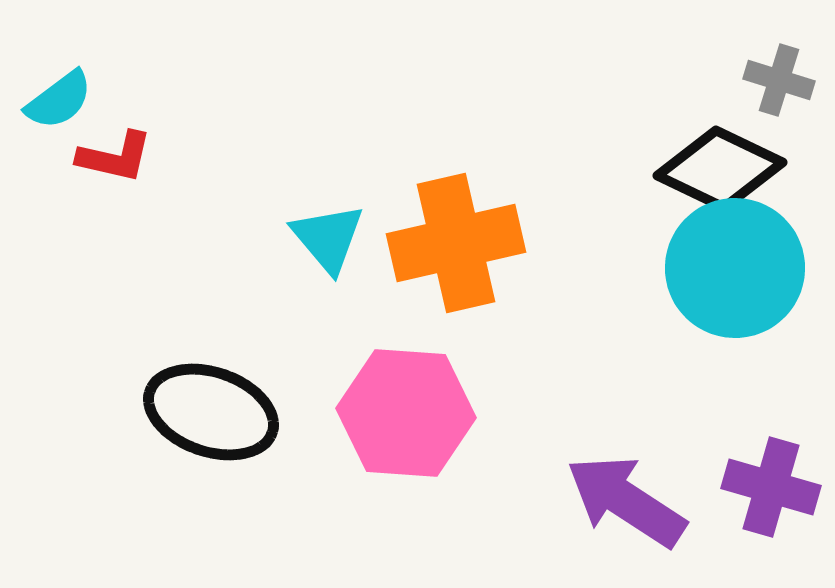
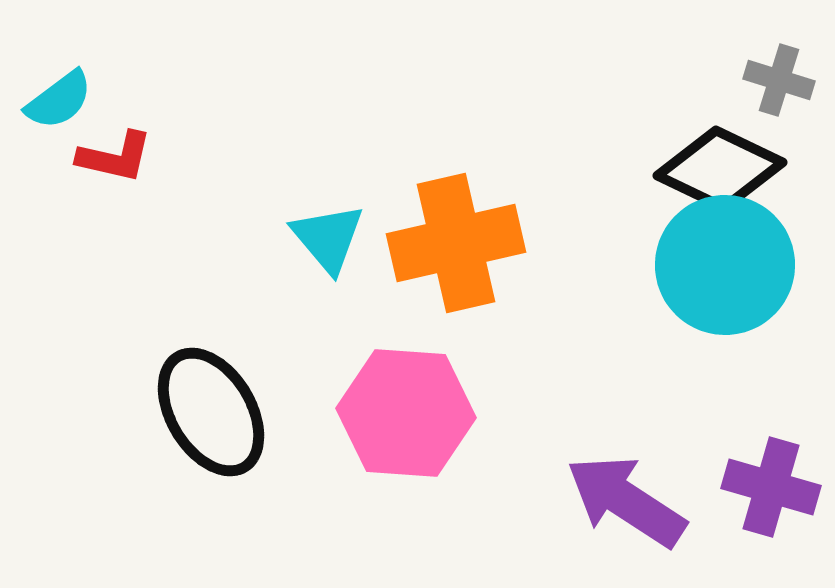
cyan circle: moved 10 px left, 3 px up
black ellipse: rotated 40 degrees clockwise
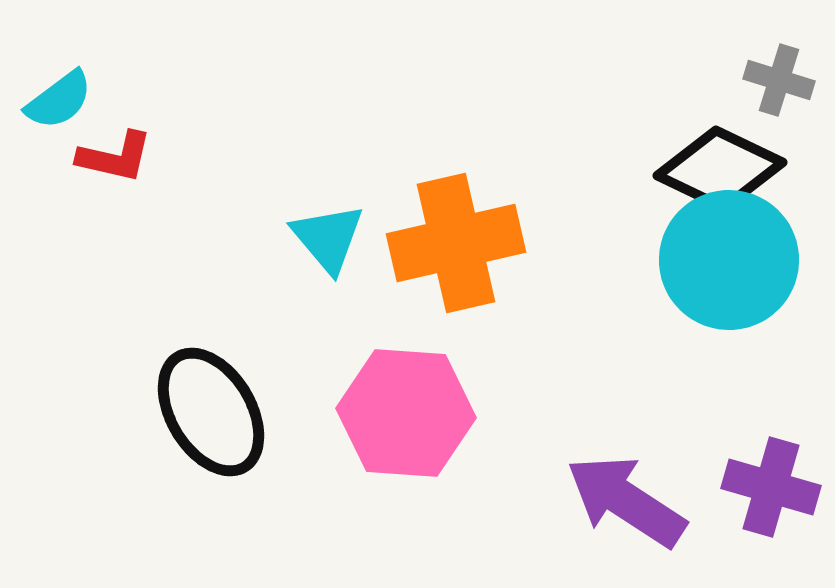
cyan circle: moved 4 px right, 5 px up
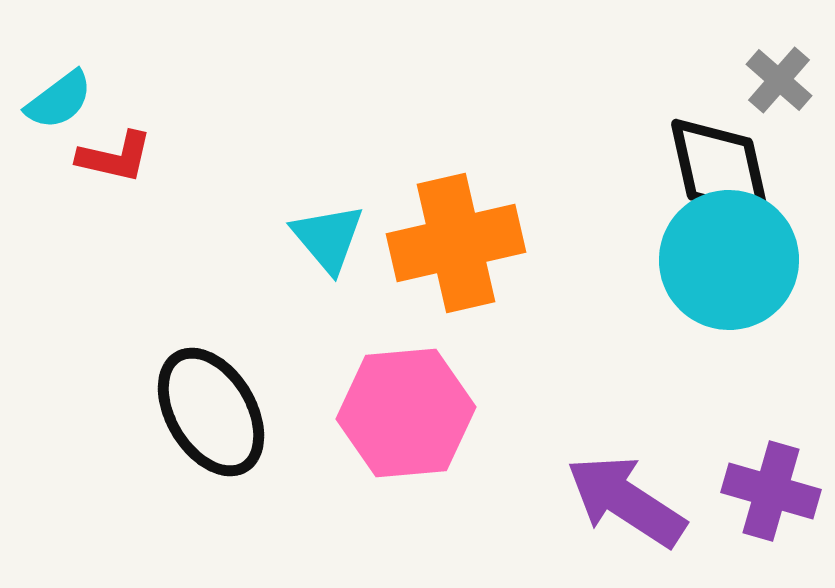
gray cross: rotated 24 degrees clockwise
black diamond: rotated 52 degrees clockwise
pink hexagon: rotated 9 degrees counterclockwise
purple cross: moved 4 px down
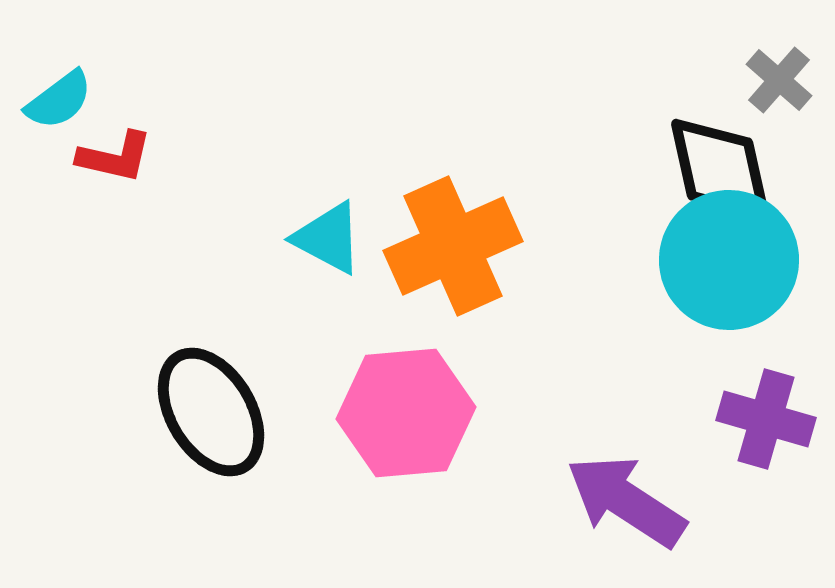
cyan triangle: rotated 22 degrees counterclockwise
orange cross: moved 3 px left, 3 px down; rotated 11 degrees counterclockwise
purple cross: moved 5 px left, 72 px up
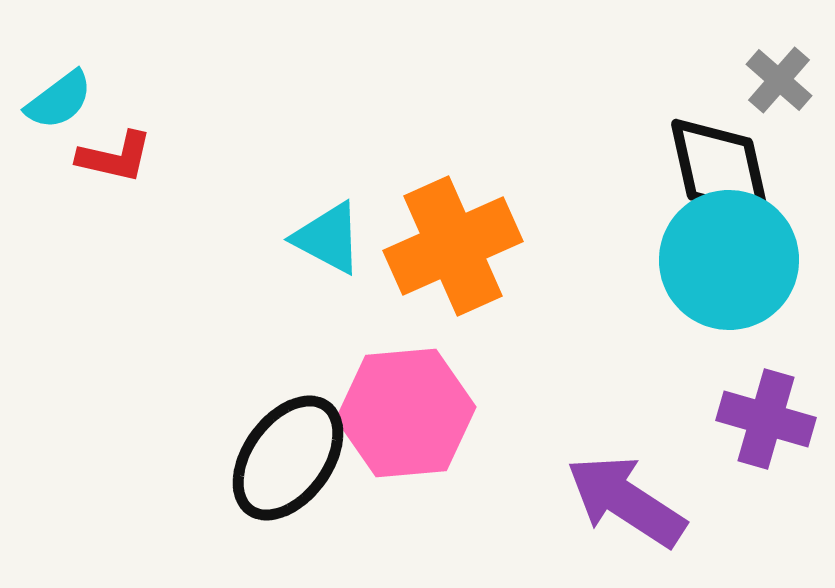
black ellipse: moved 77 px right, 46 px down; rotated 67 degrees clockwise
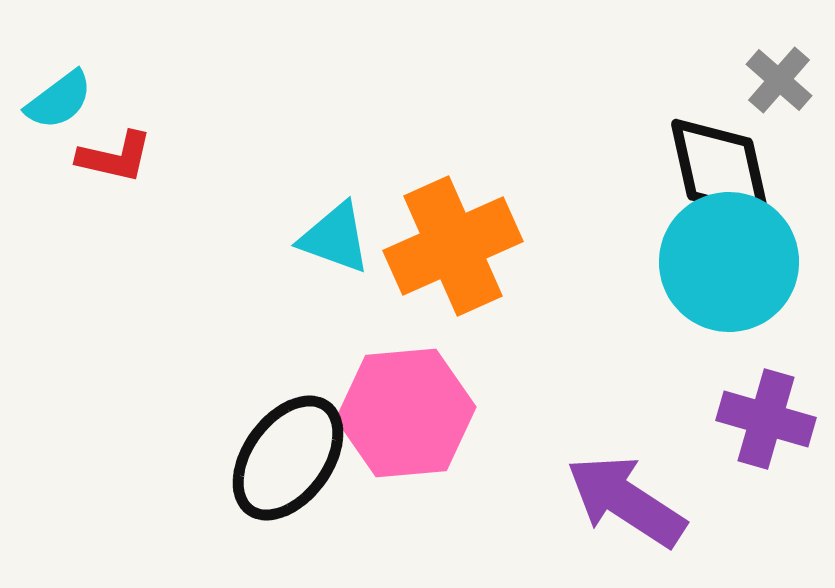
cyan triangle: moved 7 px right; rotated 8 degrees counterclockwise
cyan circle: moved 2 px down
